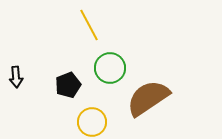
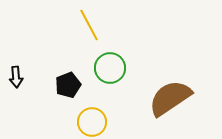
brown semicircle: moved 22 px right
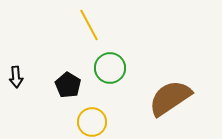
black pentagon: rotated 20 degrees counterclockwise
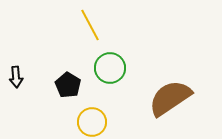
yellow line: moved 1 px right
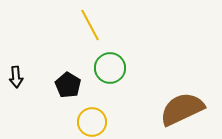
brown semicircle: moved 12 px right, 11 px down; rotated 9 degrees clockwise
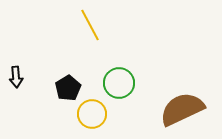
green circle: moved 9 px right, 15 px down
black pentagon: moved 3 px down; rotated 10 degrees clockwise
yellow circle: moved 8 px up
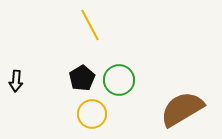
black arrow: moved 4 px down; rotated 10 degrees clockwise
green circle: moved 3 px up
black pentagon: moved 14 px right, 10 px up
brown semicircle: rotated 6 degrees counterclockwise
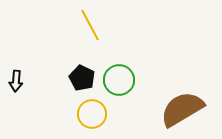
black pentagon: rotated 15 degrees counterclockwise
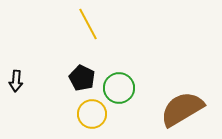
yellow line: moved 2 px left, 1 px up
green circle: moved 8 px down
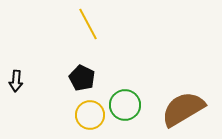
green circle: moved 6 px right, 17 px down
brown semicircle: moved 1 px right
yellow circle: moved 2 px left, 1 px down
